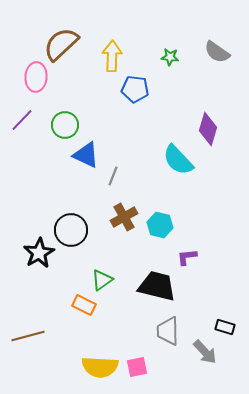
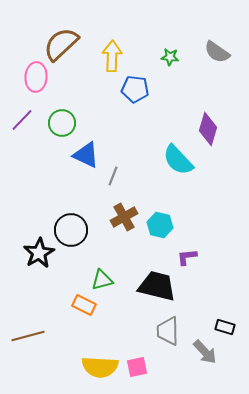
green circle: moved 3 px left, 2 px up
green triangle: rotated 20 degrees clockwise
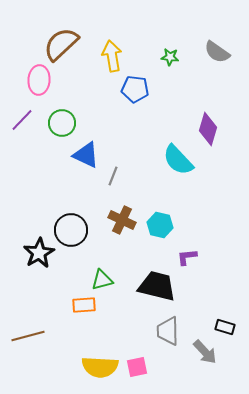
yellow arrow: rotated 12 degrees counterclockwise
pink ellipse: moved 3 px right, 3 px down
brown cross: moved 2 px left, 3 px down; rotated 36 degrees counterclockwise
orange rectangle: rotated 30 degrees counterclockwise
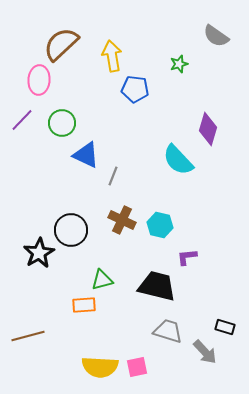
gray semicircle: moved 1 px left, 16 px up
green star: moved 9 px right, 7 px down; rotated 24 degrees counterclockwise
gray trapezoid: rotated 108 degrees clockwise
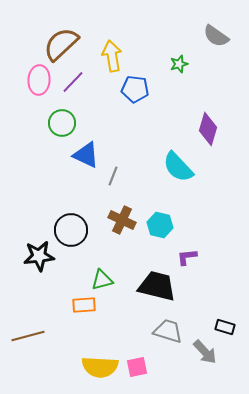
purple line: moved 51 px right, 38 px up
cyan semicircle: moved 7 px down
black star: moved 3 px down; rotated 24 degrees clockwise
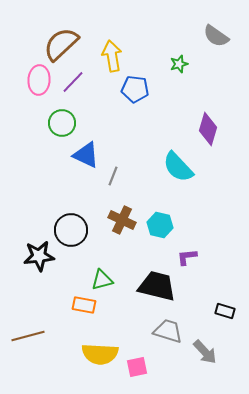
orange rectangle: rotated 15 degrees clockwise
black rectangle: moved 16 px up
yellow semicircle: moved 13 px up
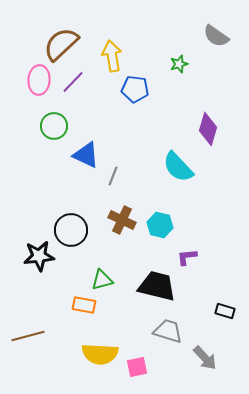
green circle: moved 8 px left, 3 px down
gray arrow: moved 6 px down
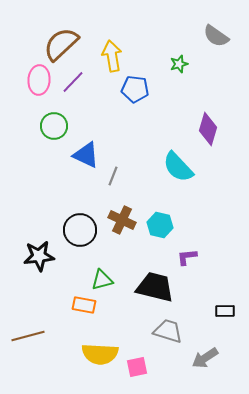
black circle: moved 9 px right
black trapezoid: moved 2 px left, 1 px down
black rectangle: rotated 18 degrees counterclockwise
gray arrow: rotated 100 degrees clockwise
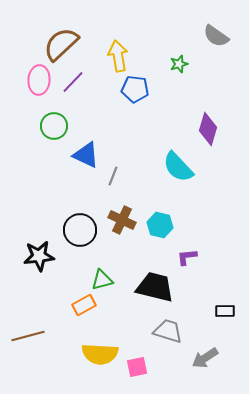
yellow arrow: moved 6 px right
orange rectangle: rotated 40 degrees counterclockwise
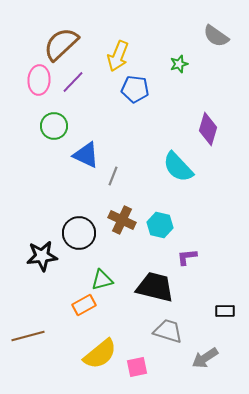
yellow arrow: rotated 148 degrees counterclockwise
black circle: moved 1 px left, 3 px down
black star: moved 3 px right
yellow semicircle: rotated 42 degrees counterclockwise
